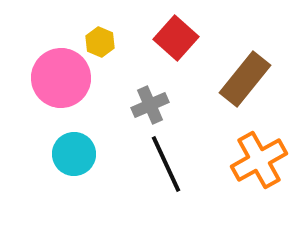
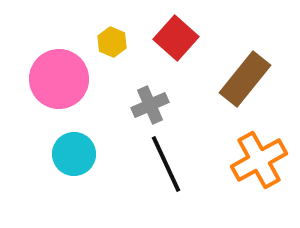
yellow hexagon: moved 12 px right
pink circle: moved 2 px left, 1 px down
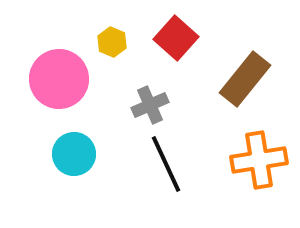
orange cross: rotated 20 degrees clockwise
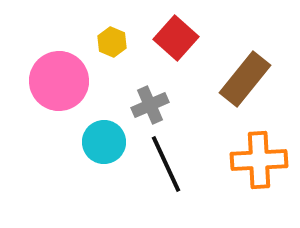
pink circle: moved 2 px down
cyan circle: moved 30 px right, 12 px up
orange cross: rotated 6 degrees clockwise
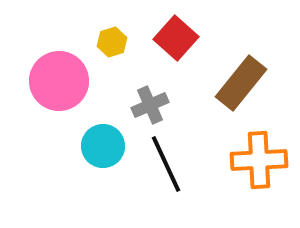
yellow hexagon: rotated 20 degrees clockwise
brown rectangle: moved 4 px left, 4 px down
cyan circle: moved 1 px left, 4 px down
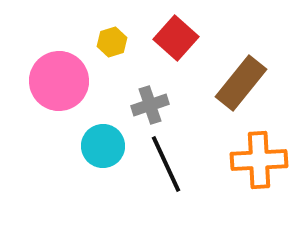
gray cross: rotated 6 degrees clockwise
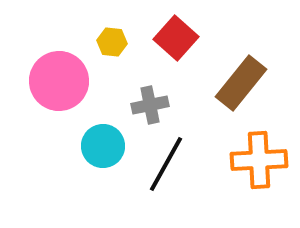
yellow hexagon: rotated 24 degrees clockwise
gray cross: rotated 6 degrees clockwise
black line: rotated 54 degrees clockwise
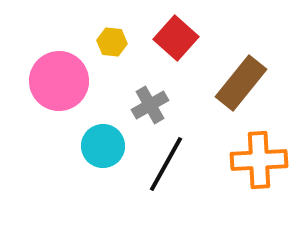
gray cross: rotated 18 degrees counterclockwise
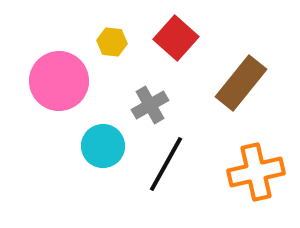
orange cross: moved 3 px left, 12 px down; rotated 10 degrees counterclockwise
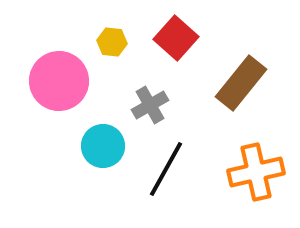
black line: moved 5 px down
